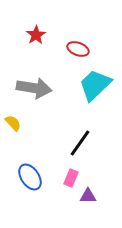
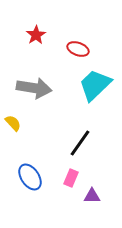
purple triangle: moved 4 px right
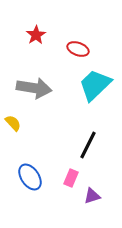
black line: moved 8 px right, 2 px down; rotated 8 degrees counterclockwise
purple triangle: rotated 18 degrees counterclockwise
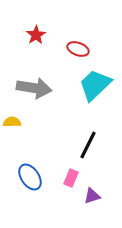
yellow semicircle: moved 1 px left, 1 px up; rotated 48 degrees counterclockwise
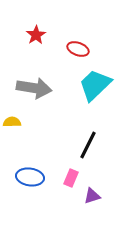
blue ellipse: rotated 48 degrees counterclockwise
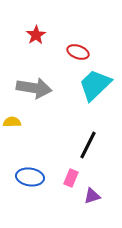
red ellipse: moved 3 px down
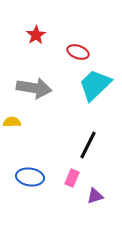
pink rectangle: moved 1 px right
purple triangle: moved 3 px right
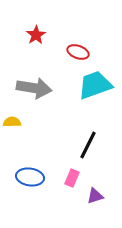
cyan trapezoid: rotated 24 degrees clockwise
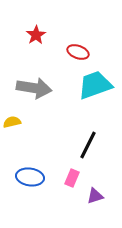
yellow semicircle: rotated 12 degrees counterclockwise
